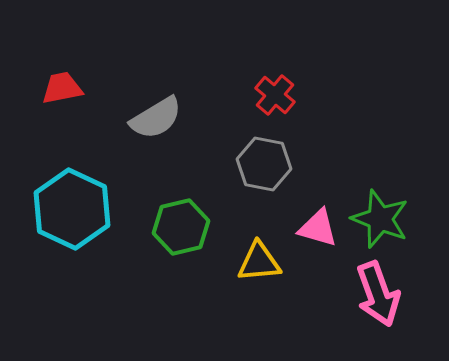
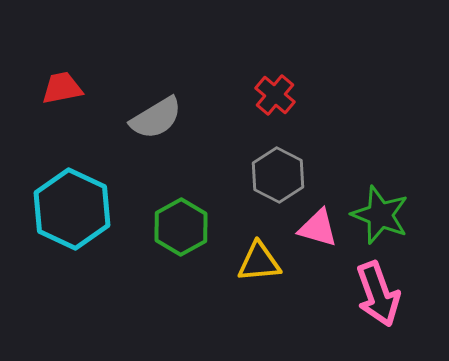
gray hexagon: moved 14 px right, 11 px down; rotated 16 degrees clockwise
green star: moved 4 px up
green hexagon: rotated 16 degrees counterclockwise
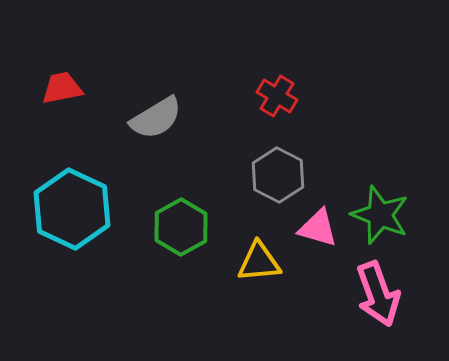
red cross: moved 2 px right, 1 px down; rotated 9 degrees counterclockwise
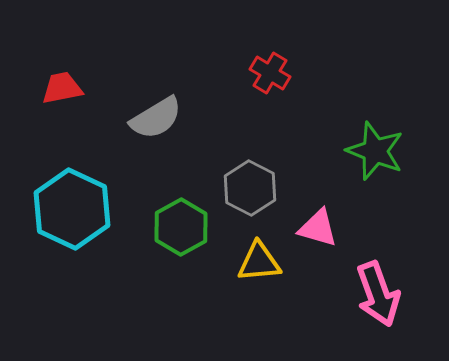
red cross: moved 7 px left, 23 px up
gray hexagon: moved 28 px left, 13 px down
green star: moved 5 px left, 64 px up
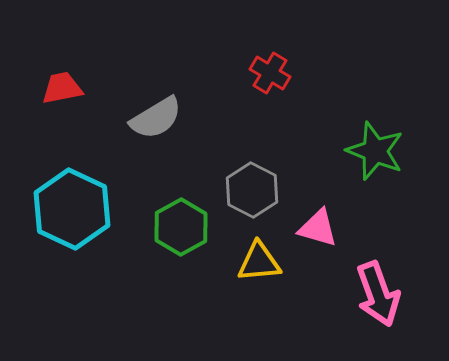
gray hexagon: moved 2 px right, 2 px down
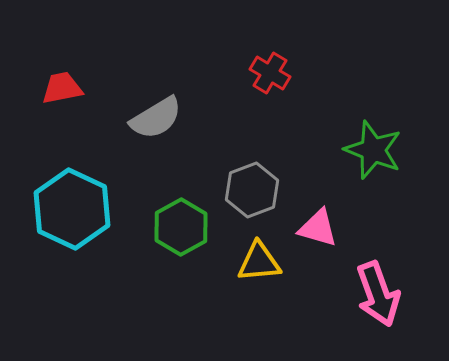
green star: moved 2 px left, 1 px up
gray hexagon: rotated 12 degrees clockwise
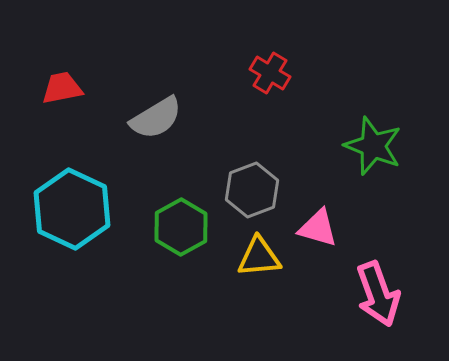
green star: moved 4 px up
yellow triangle: moved 5 px up
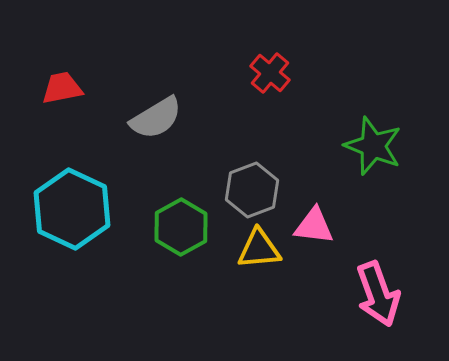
red cross: rotated 9 degrees clockwise
pink triangle: moved 4 px left, 2 px up; rotated 9 degrees counterclockwise
yellow triangle: moved 8 px up
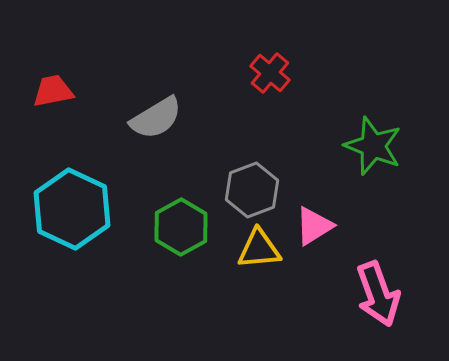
red trapezoid: moved 9 px left, 3 px down
pink triangle: rotated 39 degrees counterclockwise
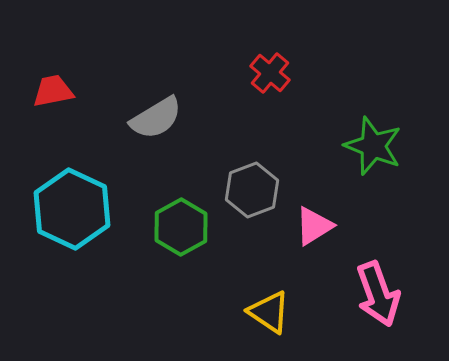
yellow triangle: moved 10 px right, 63 px down; rotated 39 degrees clockwise
